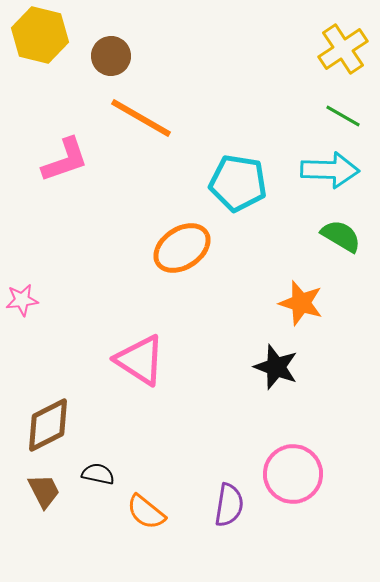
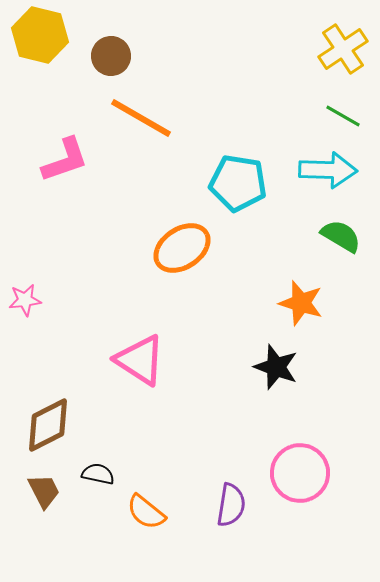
cyan arrow: moved 2 px left
pink star: moved 3 px right
pink circle: moved 7 px right, 1 px up
purple semicircle: moved 2 px right
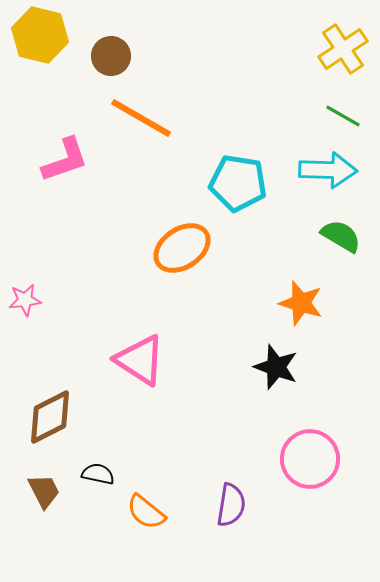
brown diamond: moved 2 px right, 8 px up
pink circle: moved 10 px right, 14 px up
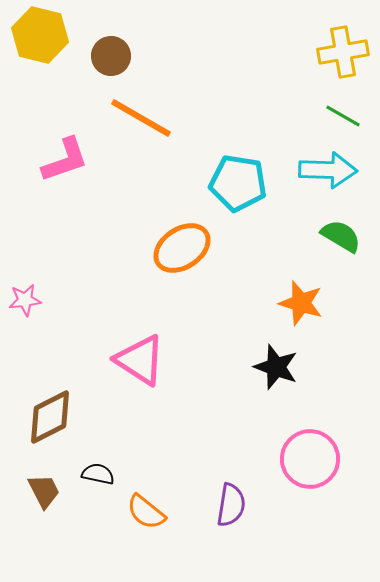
yellow cross: moved 3 px down; rotated 24 degrees clockwise
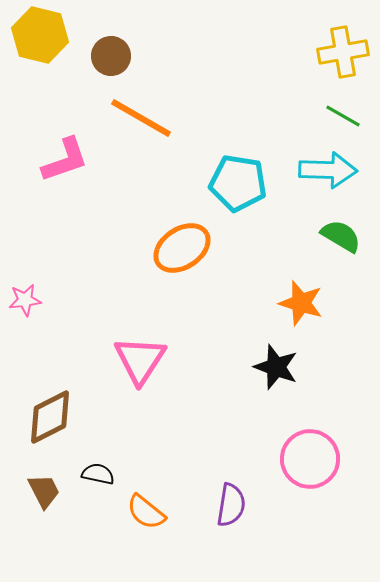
pink triangle: rotated 30 degrees clockwise
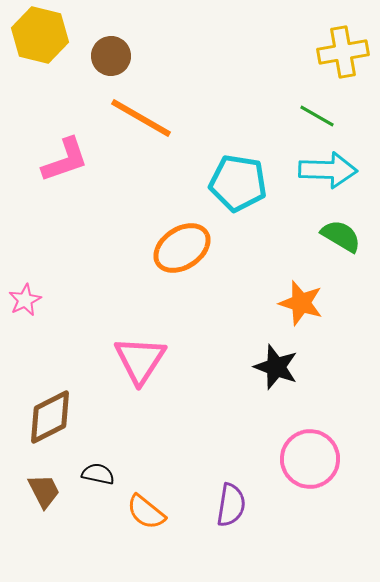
green line: moved 26 px left
pink star: rotated 20 degrees counterclockwise
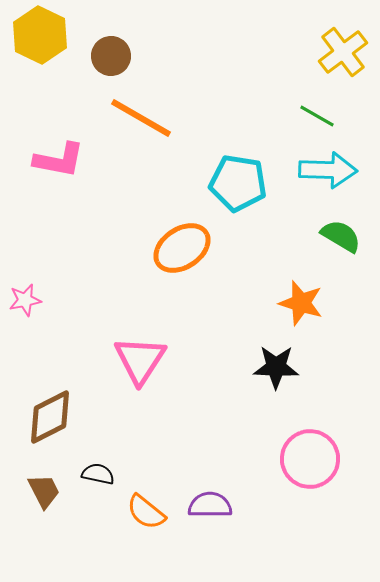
yellow hexagon: rotated 12 degrees clockwise
yellow cross: rotated 27 degrees counterclockwise
pink L-shape: moved 6 px left; rotated 30 degrees clockwise
pink star: rotated 16 degrees clockwise
black star: rotated 18 degrees counterclockwise
purple semicircle: moved 21 px left; rotated 99 degrees counterclockwise
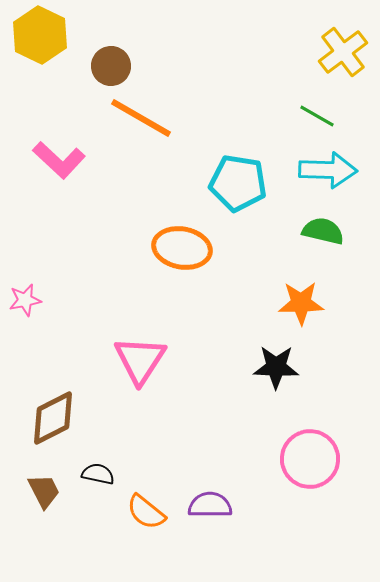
brown circle: moved 10 px down
pink L-shape: rotated 32 degrees clockwise
green semicircle: moved 18 px left, 5 px up; rotated 18 degrees counterclockwise
orange ellipse: rotated 44 degrees clockwise
orange star: rotated 18 degrees counterclockwise
brown diamond: moved 3 px right, 1 px down
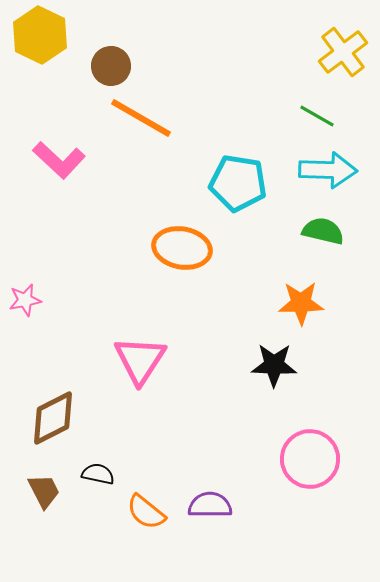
black star: moved 2 px left, 2 px up
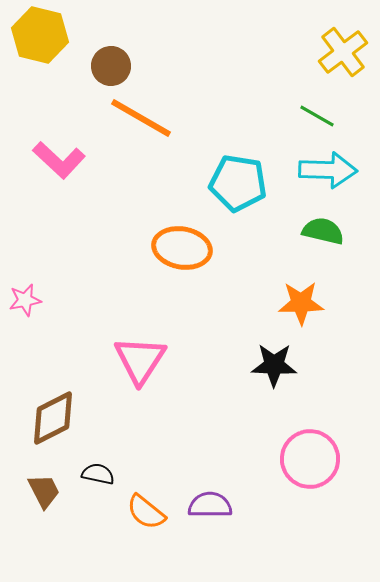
yellow hexagon: rotated 12 degrees counterclockwise
